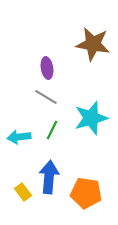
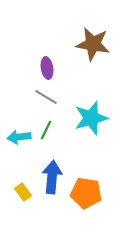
green line: moved 6 px left
blue arrow: moved 3 px right
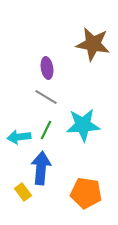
cyan star: moved 8 px left, 7 px down; rotated 12 degrees clockwise
blue arrow: moved 11 px left, 9 px up
